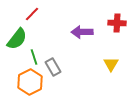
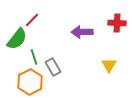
red line: moved 6 px down
yellow triangle: moved 2 px left, 1 px down
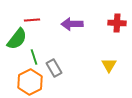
red line: rotated 42 degrees clockwise
purple arrow: moved 10 px left, 8 px up
gray rectangle: moved 1 px right, 1 px down
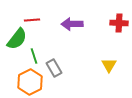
red cross: moved 2 px right
green line: moved 1 px up
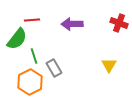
red cross: rotated 18 degrees clockwise
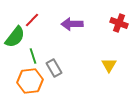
red line: rotated 42 degrees counterclockwise
green semicircle: moved 2 px left, 2 px up
green line: moved 1 px left
orange hexagon: moved 1 px up; rotated 20 degrees clockwise
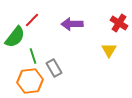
red cross: rotated 12 degrees clockwise
yellow triangle: moved 15 px up
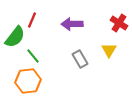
red line: rotated 21 degrees counterclockwise
green line: rotated 21 degrees counterclockwise
gray rectangle: moved 26 px right, 9 px up
orange hexagon: moved 2 px left
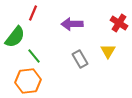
red line: moved 1 px right, 7 px up
yellow triangle: moved 1 px left, 1 px down
green line: moved 1 px right
